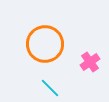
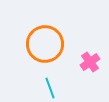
cyan line: rotated 25 degrees clockwise
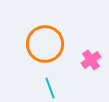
pink cross: moved 1 px right, 2 px up
